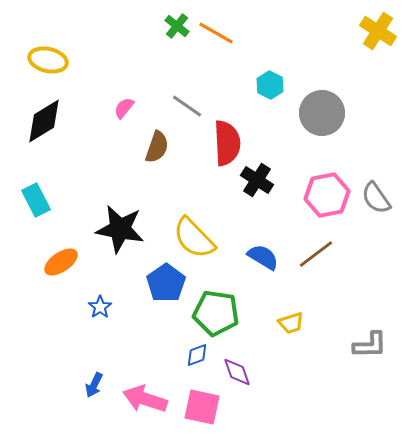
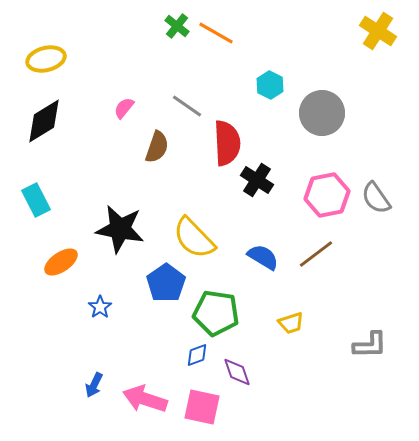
yellow ellipse: moved 2 px left, 1 px up; rotated 27 degrees counterclockwise
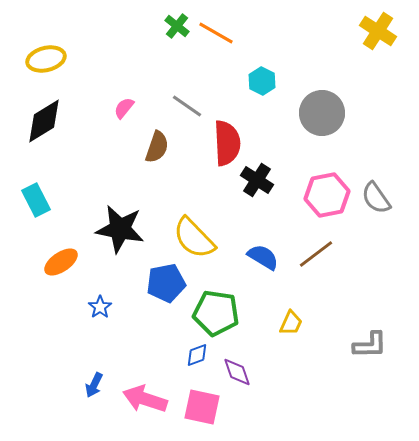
cyan hexagon: moved 8 px left, 4 px up
blue pentagon: rotated 24 degrees clockwise
yellow trapezoid: rotated 48 degrees counterclockwise
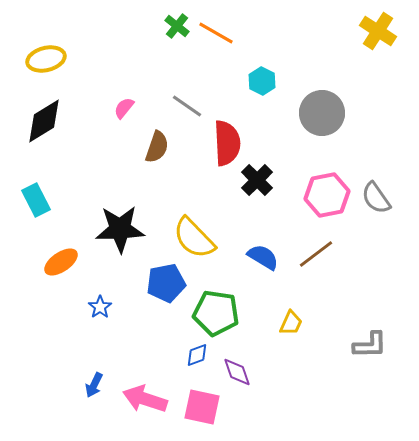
black cross: rotated 12 degrees clockwise
black star: rotated 12 degrees counterclockwise
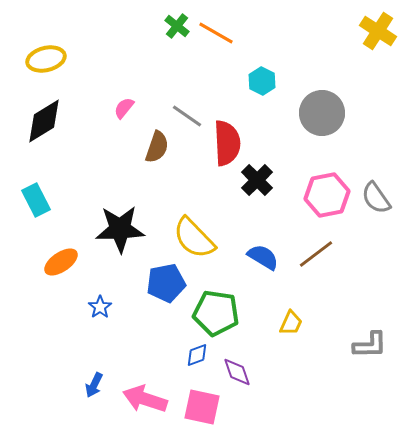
gray line: moved 10 px down
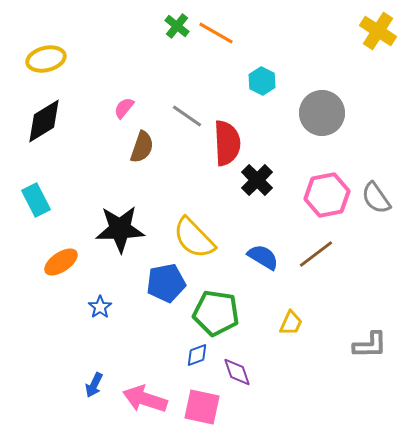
brown semicircle: moved 15 px left
